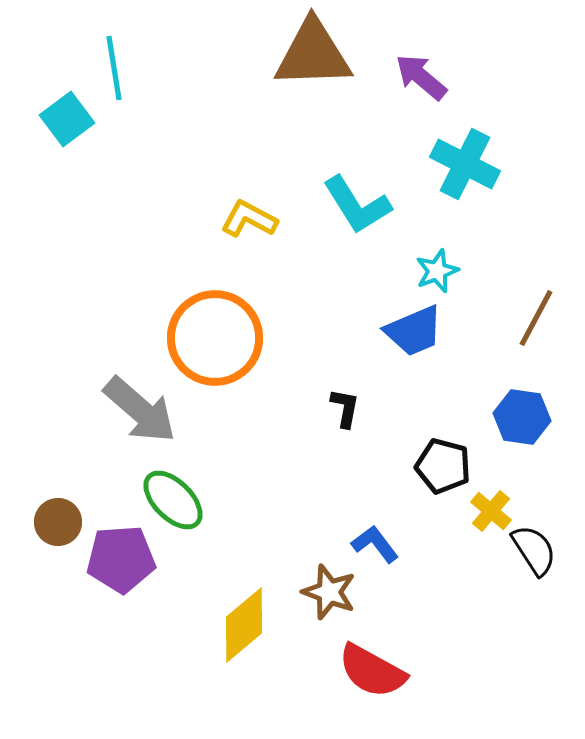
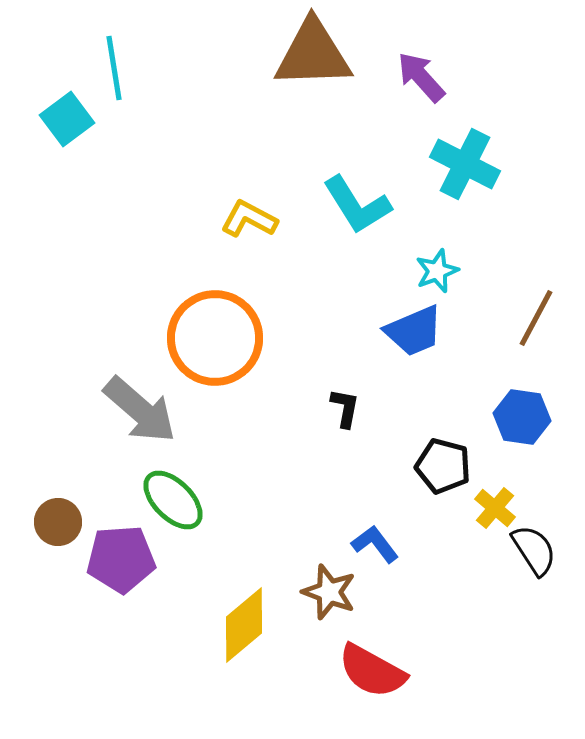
purple arrow: rotated 8 degrees clockwise
yellow cross: moved 4 px right, 3 px up
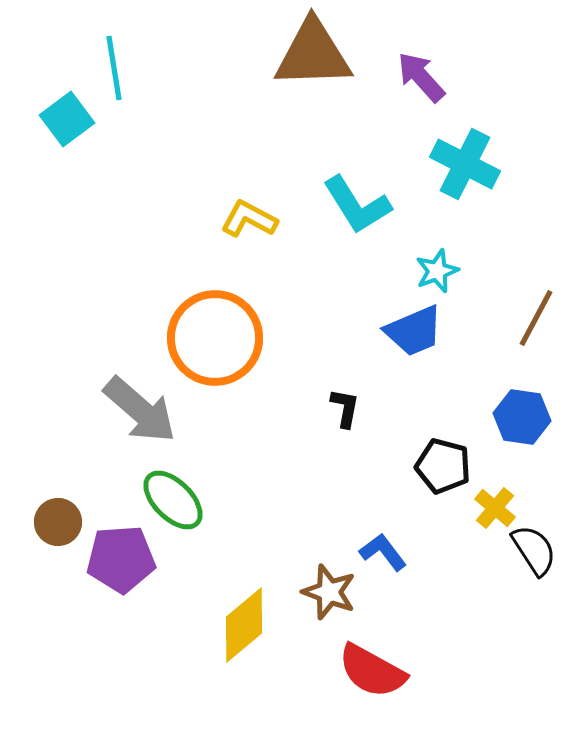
blue L-shape: moved 8 px right, 8 px down
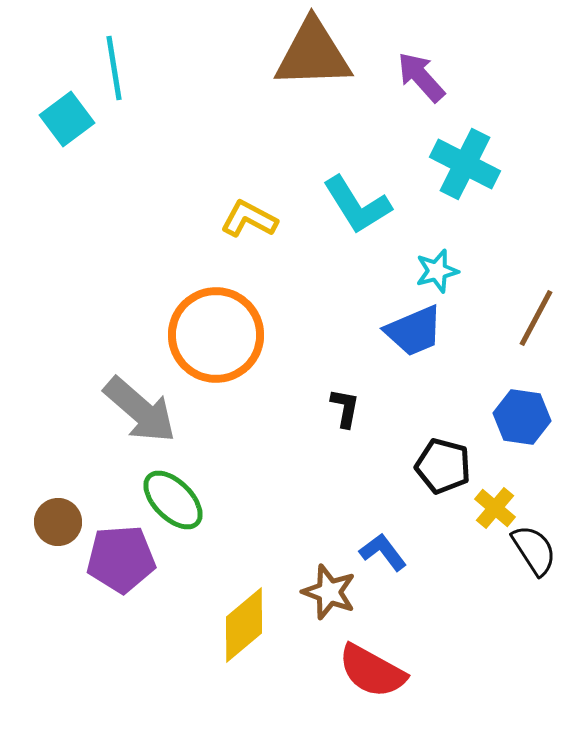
cyan star: rotated 6 degrees clockwise
orange circle: moved 1 px right, 3 px up
